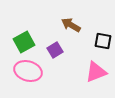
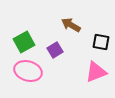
black square: moved 2 px left, 1 px down
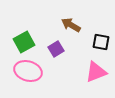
purple square: moved 1 px right, 1 px up
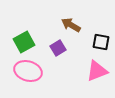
purple square: moved 2 px right, 1 px up
pink triangle: moved 1 px right, 1 px up
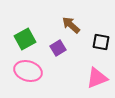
brown arrow: rotated 12 degrees clockwise
green square: moved 1 px right, 3 px up
pink triangle: moved 7 px down
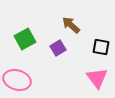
black square: moved 5 px down
pink ellipse: moved 11 px left, 9 px down
pink triangle: rotated 45 degrees counterclockwise
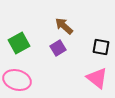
brown arrow: moved 7 px left, 1 px down
green square: moved 6 px left, 4 px down
pink triangle: rotated 15 degrees counterclockwise
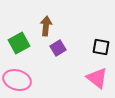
brown arrow: moved 18 px left; rotated 54 degrees clockwise
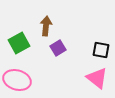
black square: moved 3 px down
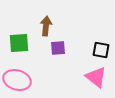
green square: rotated 25 degrees clockwise
purple square: rotated 28 degrees clockwise
pink triangle: moved 1 px left, 1 px up
